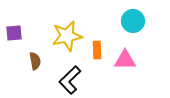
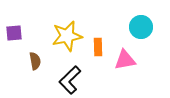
cyan circle: moved 8 px right, 6 px down
orange rectangle: moved 1 px right, 3 px up
pink triangle: rotated 10 degrees counterclockwise
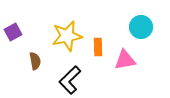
purple square: moved 1 px left, 1 px up; rotated 24 degrees counterclockwise
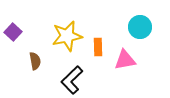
cyan circle: moved 1 px left
purple square: rotated 18 degrees counterclockwise
black L-shape: moved 2 px right
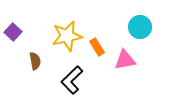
orange rectangle: moved 1 px left; rotated 30 degrees counterclockwise
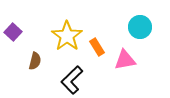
yellow star: rotated 24 degrees counterclockwise
brown semicircle: rotated 24 degrees clockwise
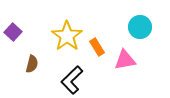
brown semicircle: moved 3 px left, 3 px down
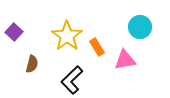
purple square: moved 1 px right
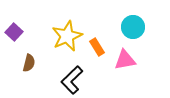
cyan circle: moved 7 px left
yellow star: rotated 12 degrees clockwise
brown semicircle: moved 3 px left, 1 px up
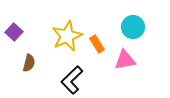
orange rectangle: moved 3 px up
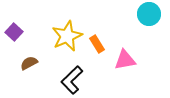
cyan circle: moved 16 px right, 13 px up
brown semicircle: rotated 132 degrees counterclockwise
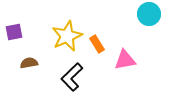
purple square: rotated 36 degrees clockwise
brown semicircle: rotated 18 degrees clockwise
black L-shape: moved 3 px up
